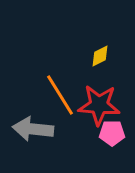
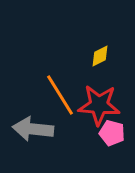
pink pentagon: rotated 15 degrees clockwise
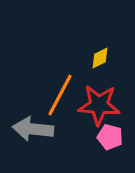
yellow diamond: moved 2 px down
orange line: rotated 60 degrees clockwise
pink pentagon: moved 2 px left, 4 px down
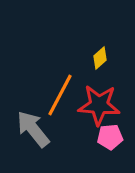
yellow diamond: rotated 15 degrees counterclockwise
gray arrow: rotated 45 degrees clockwise
pink pentagon: rotated 20 degrees counterclockwise
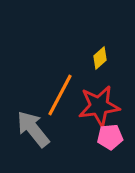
red star: moved 1 px down; rotated 12 degrees counterclockwise
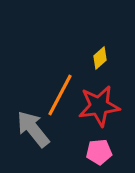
pink pentagon: moved 11 px left, 15 px down
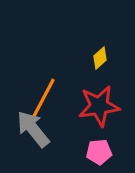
orange line: moved 17 px left, 4 px down
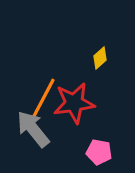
red star: moved 25 px left, 3 px up
pink pentagon: rotated 15 degrees clockwise
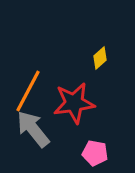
orange line: moved 15 px left, 8 px up
pink pentagon: moved 4 px left, 1 px down
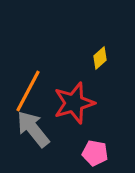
red star: rotated 9 degrees counterclockwise
